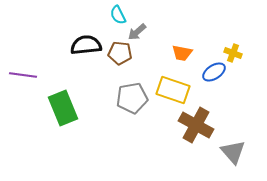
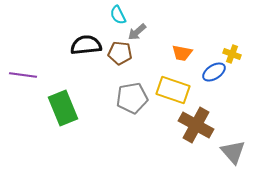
yellow cross: moved 1 px left, 1 px down
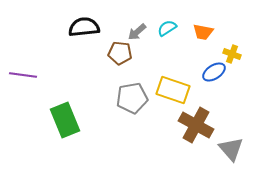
cyan semicircle: moved 49 px right, 13 px down; rotated 84 degrees clockwise
black semicircle: moved 2 px left, 18 px up
orange trapezoid: moved 21 px right, 21 px up
green rectangle: moved 2 px right, 12 px down
gray triangle: moved 2 px left, 3 px up
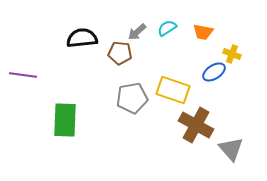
black semicircle: moved 2 px left, 11 px down
green rectangle: rotated 24 degrees clockwise
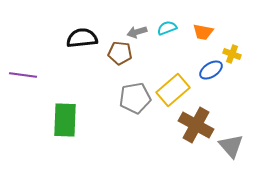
cyan semicircle: rotated 12 degrees clockwise
gray arrow: rotated 24 degrees clockwise
blue ellipse: moved 3 px left, 2 px up
yellow rectangle: rotated 60 degrees counterclockwise
gray pentagon: moved 3 px right
gray triangle: moved 3 px up
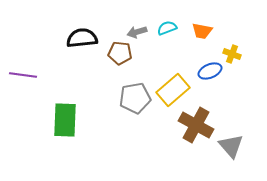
orange trapezoid: moved 1 px left, 1 px up
blue ellipse: moved 1 px left, 1 px down; rotated 10 degrees clockwise
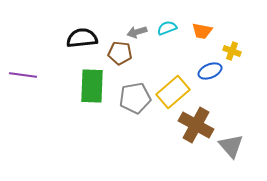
yellow cross: moved 3 px up
yellow rectangle: moved 2 px down
green rectangle: moved 27 px right, 34 px up
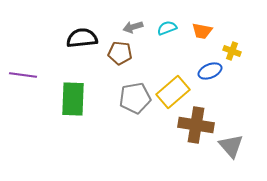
gray arrow: moved 4 px left, 5 px up
green rectangle: moved 19 px left, 13 px down
brown cross: rotated 20 degrees counterclockwise
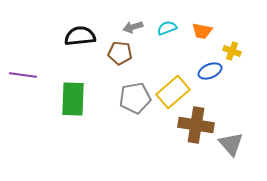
black semicircle: moved 2 px left, 2 px up
gray triangle: moved 2 px up
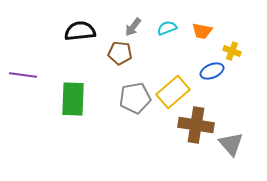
gray arrow: rotated 36 degrees counterclockwise
black semicircle: moved 5 px up
blue ellipse: moved 2 px right
